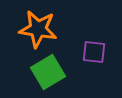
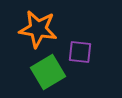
purple square: moved 14 px left
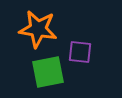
green square: rotated 20 degrees clockwise
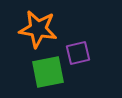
purple square: moved 2 px left, 1 px down; rotated 20 degrees counterclockwise
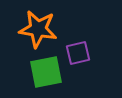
green square: moved 2 px left
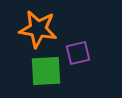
green square: moved 1 px up; rotated 8 degrees clockwise
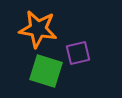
green square: rotated 20 degrees clockwise
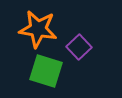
purple square: moved 1 px right, 6 px up; rotated 30 degrees counterclockwise
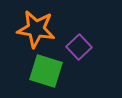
orange star: moved 2 px left
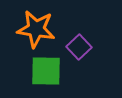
green square: rotated 16 degrees counterclockwise
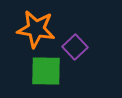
purple square: moved 4 px left
